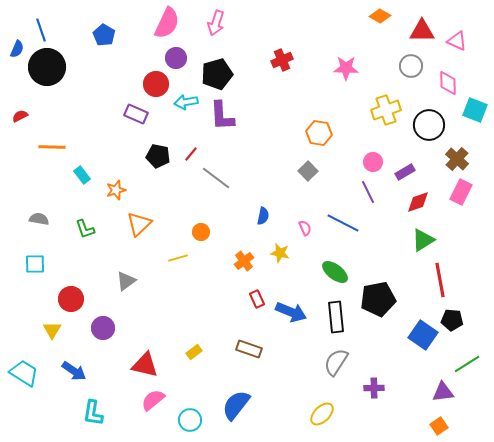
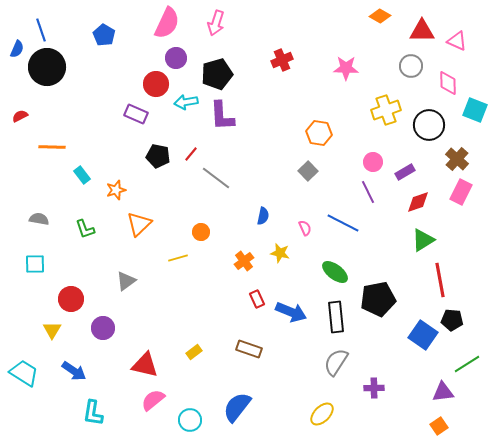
blue semicircle at (236, 405): moved 1 px right, 2 px down
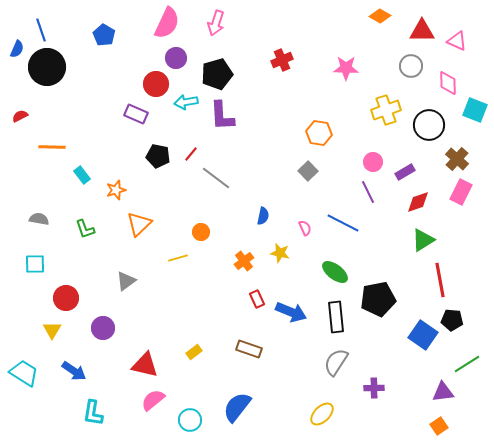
red circle at (71, 299): moved 5 px left, 1 px up
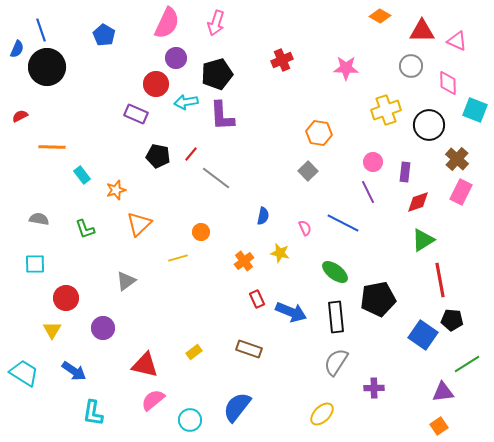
purple rectangle at (405, 172): rotated 54 degrees counterclockwise
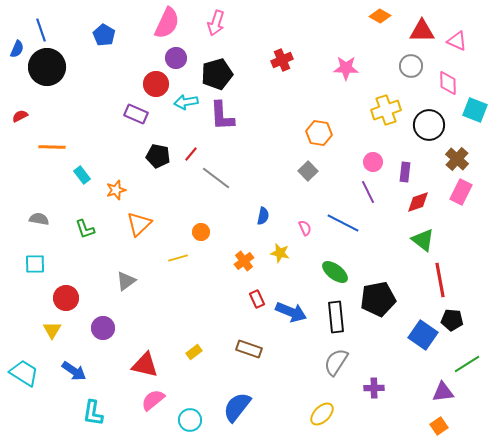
green triangle at (423, 240): rotated 50 degrees counterclockwise
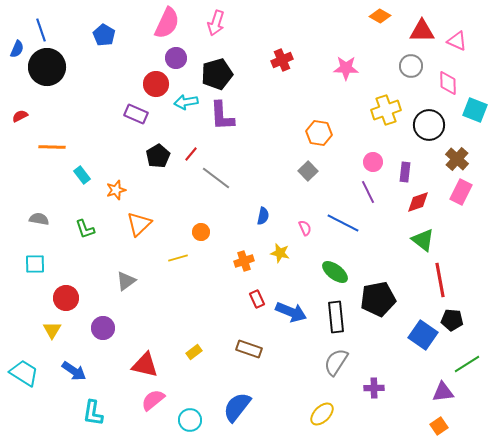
black pentagon at (158, 156): rotated 30 degrees clockwise
orange cross at (244, 261): rotated 18 degrees clockwise
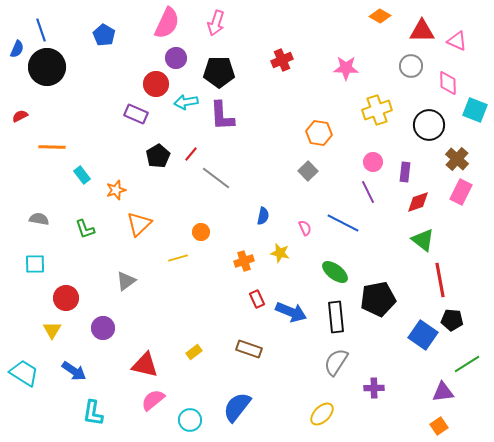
black pentagon at (217, 74): moved 2 px right, 2 px up; rotated 16 degrees clockwise
yellow cross at (386, 110): moved 9 px left
